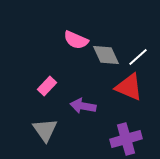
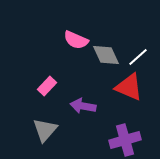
gray triangle: rotated 16 degrees clockwise
purple cross: moved 1 px left, 1 px down
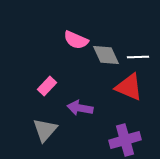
white line: rotated 40 degrees clockwise
purple arrow: moved 3 px left, 2 px down
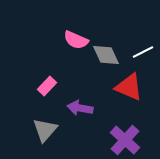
white line: moved 5 px right, 5 px up; rotated 25 degrees counterclockwise
purple cross: rotated 32 degrees counterclockwise
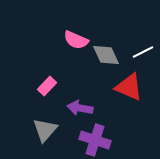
purple cross: moved 30 px left; rotated 24 degrees counterclockwise
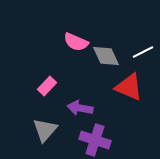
pink semicircle: moved 2 px down
gray diamond: moved 1 px down
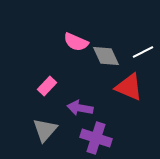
purple cross: moved 1 px right, 2 px up
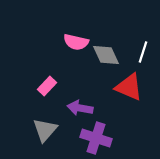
pink semicircle: rotated 10 degrees counterclockwise
white line: rotated 45 degrees counterclockwise
gray diamond: moved 1 px up
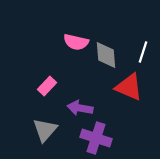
gray diamond: rotated 20 degrees clockwise
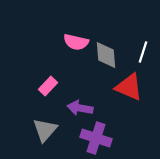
pink rectangle: moved 1 px right
